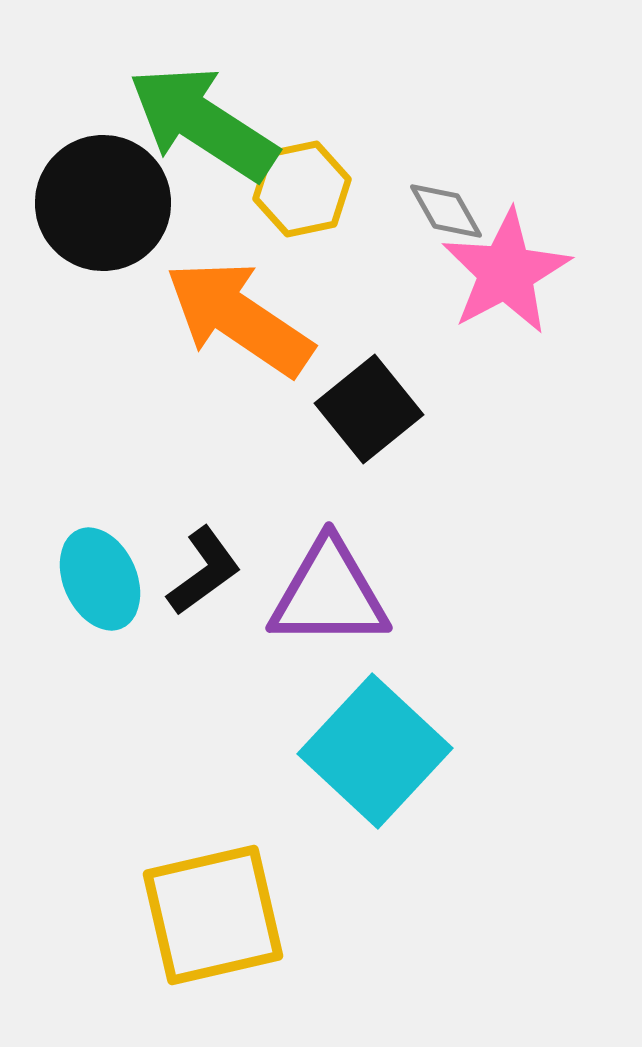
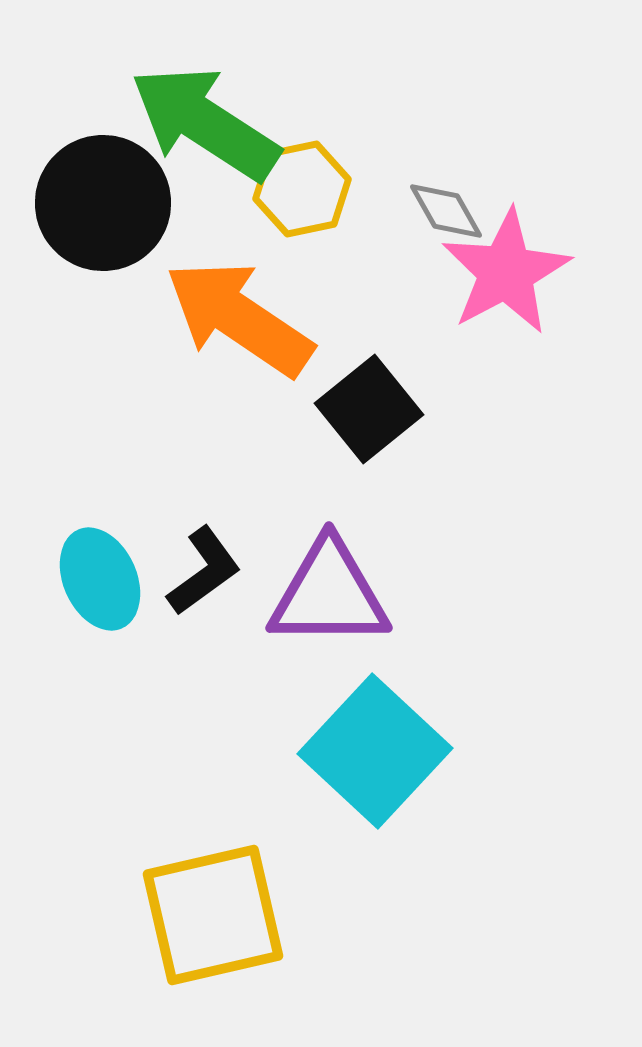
green arrow: moved 2 px right
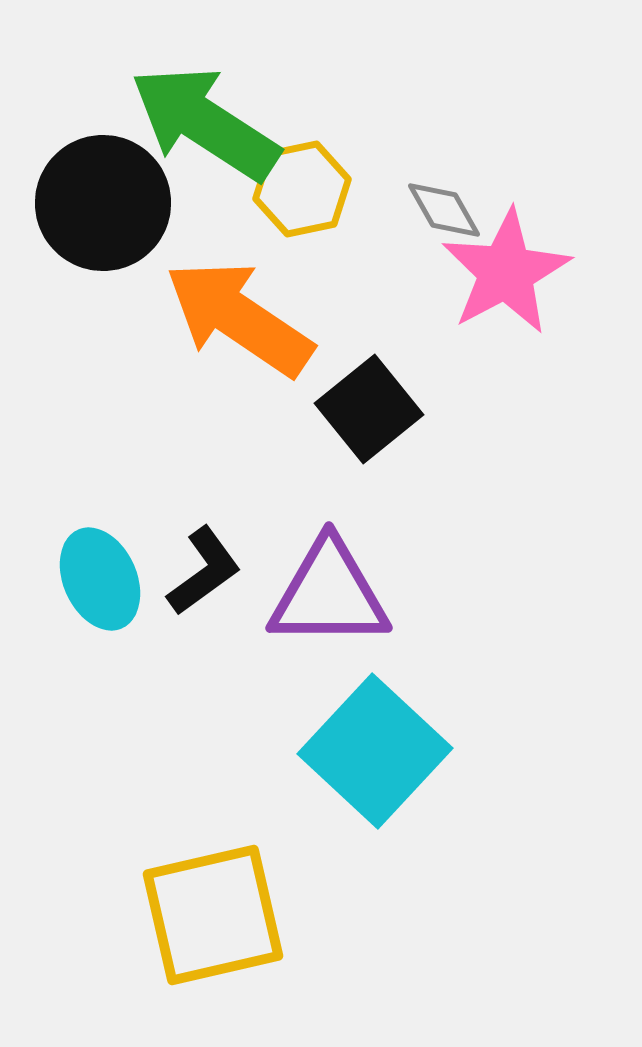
gray diamond: moved 2 px left, 1 px up
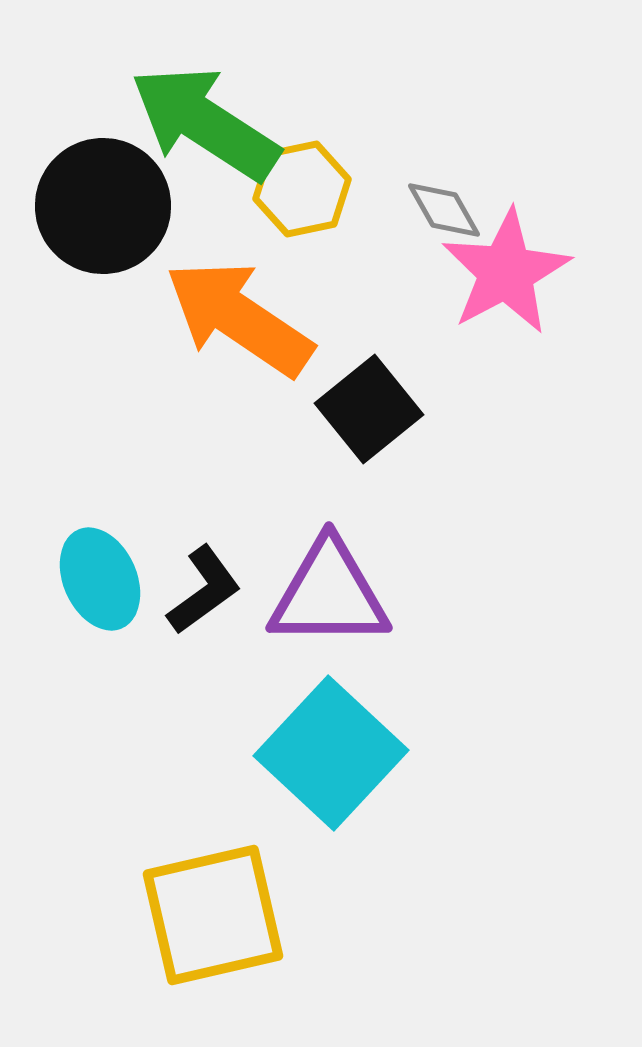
black circle: moved 3 px down
black L-shape: moved 19 px down
cyan square: moved 44 px left, 2 px down
